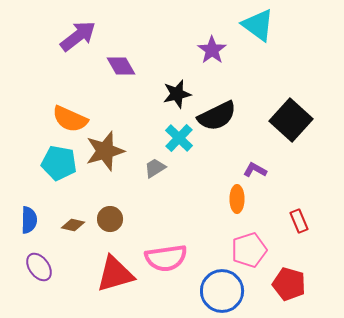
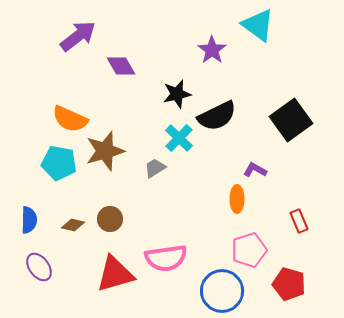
black square: rotated 12 degrees clockwise
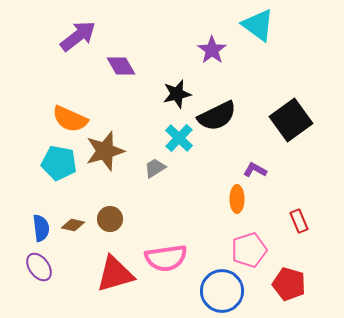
blue semicircle: moved 12 px right, 8 px down; rotated 8 degrees counterclockwise
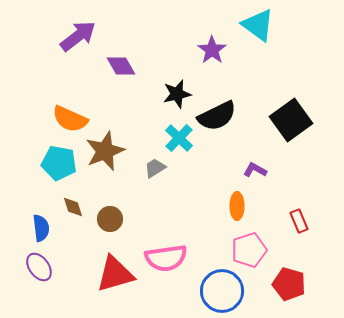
brown star: rotated 6 degrees counterclockwise
orange ellipse: moved 7 px down
brown diamond: moved 18 px up; rotated 60 degrees clockwise
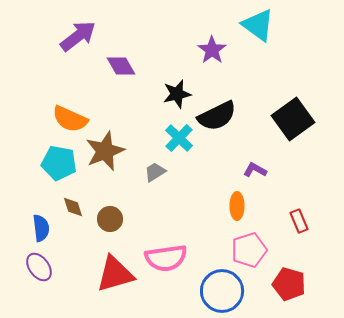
black square: moved 2 px right, 1 px up
gray trapezoid: moved 4 px down
